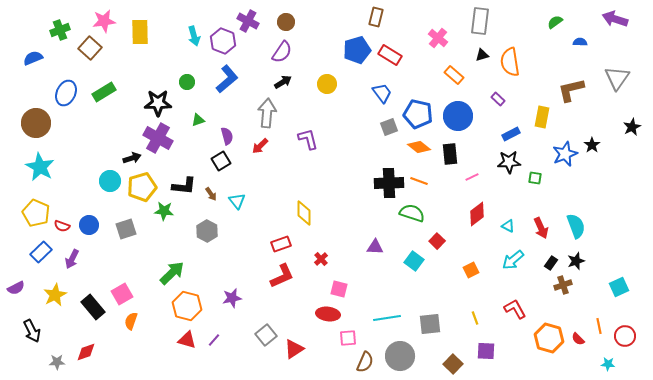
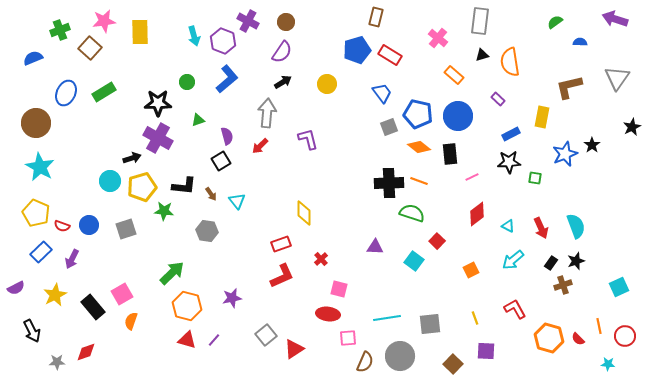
brown L-shape at (571, 90): moved 2 px left, 3 px up
gray hexagon at (207, 231): rotated 20 degrees counterclockwise
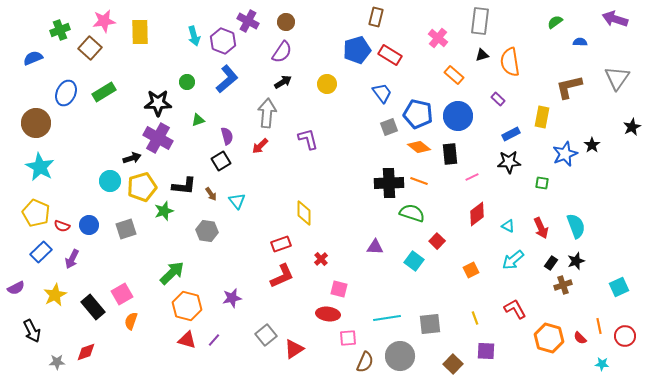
green square at (535, 178): moved 7 px right, 5 px down
green star at (164, 211): rotated 24 degrees counterclockwise
red semicircle at (578, 339): moved 2 px right, 1 px up
cyan star at (608, 364): moved 6 px left
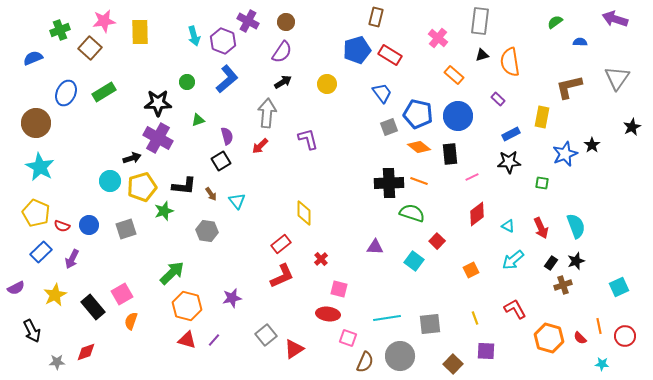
red rectangle at (281, 244): rotated 18 degrees counterclockwise
pink square at (348, 338): rotated 24 degrees clockwise
